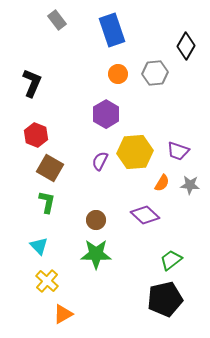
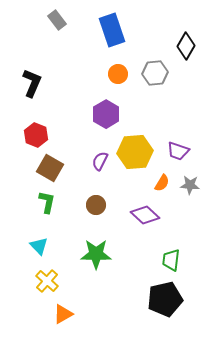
brown circle: moved 15 px up
green trapezoid: rotated 45 degrees counterclockwise
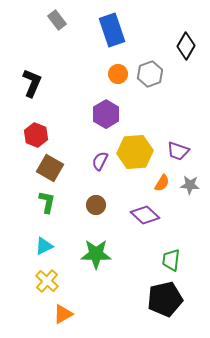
gray hexagon: moved 5 px left, 1 px down; rotated 15 degrees counterclockwise
cyan triangle: moved 5 px right; rotated 48 degrees clockwise
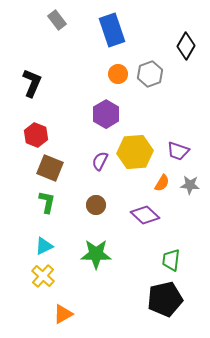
brown square: rotated 8 degrees counterclockwise
yellow cross: moved 4 px left, 5 px up
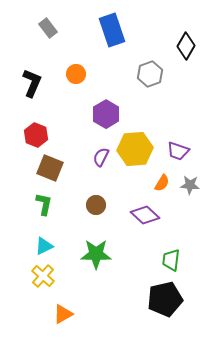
gray rectangle: moved 9 px left, 8 px down
orange circle: moved 42 px left
yellow hexagon: moved 3 px up
purple semicircle: moved 1 px right, 4 px up
green L-shape: moved 3 px left, 2 px down
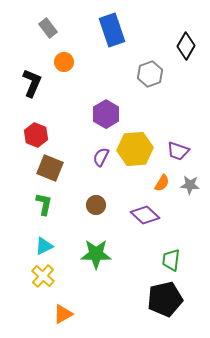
orange circle: moved 12 px left, 12 px up
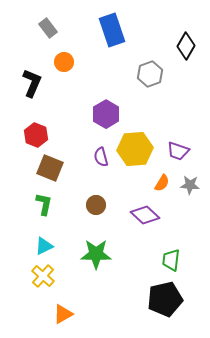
purple semicircle: rotated 42 degrees counterclockwise
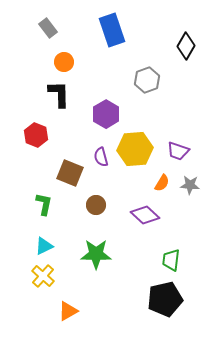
gray hexagon: moved 3 px left, 6 px down
black L-shape: moved 27 px right, 11 px down; rotated 24 degrees counterclockwise
brown square: moved 20 px right, 5 px down
orange triangle: moved 5 px right, 3 px up
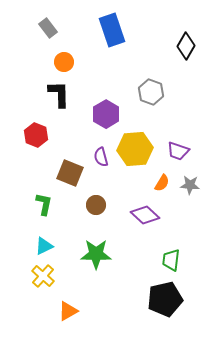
gray hexagon: moved 4 px right, 12 px down; rotated 20 degrees counterclockwise
